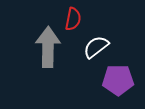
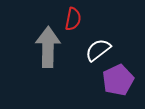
white semicircle: moved 2 px right, 3 px down
purple pentagon: rotated 24 degrees counterclockwise
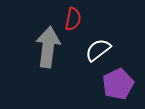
gray arrow: rotated 6 degrees clockwise
purple pentagon: moved 4 px down
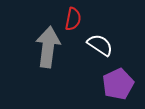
white semicircle: moved 2 px right, 5 px up; rotated 72 degrees clockwise
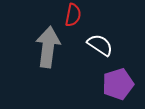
red semicircle: moved 4 px up
purple pentagon: rotated 8 degrees clockwise
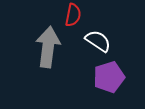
white semicircle: moved 2 px left, 4 px up
purple pentagon: moved 9 px left, 7 px up
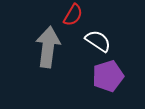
red semicircle: rotated 20 degrees clockwise
purple pentagon: moved 1 px left, 1 px up
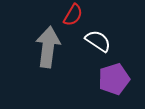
purple pentagon: moved 6 px right, 3 px down
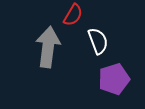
white semicircle: rotated 36 degrees clockwise
